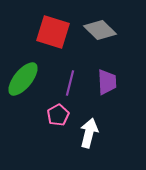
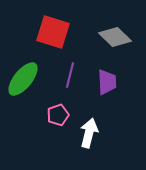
gray diamond: moved 15 px right, 7 px down
purple line: moved 8 px up
pink pentagon: rotated 10 degrees clockwise
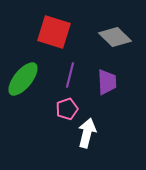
red square: moved 1 px right
pink pentagon: moved 9 px right, 6 px up
white arrow: moved 2 px left
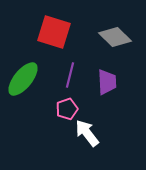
white arrow: rotated 52 degrees counterclockwise
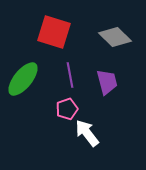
purple line: rotated 25 degrees counterclockwise
purple trapezoid: rotated 12 degrees counterclockwise
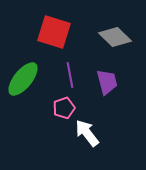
pink pentagon: moved 3 px left, 1 px up
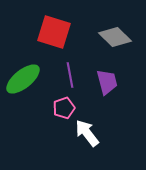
green ellipse: rotated 12 degrees clockwise
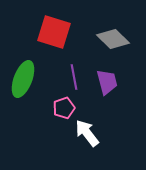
gray diamond: moved 2 px left, 2 px down
purple line: moved 4 px right, 2 px down
green ellipse: rotated 30 degrees counterclockwise
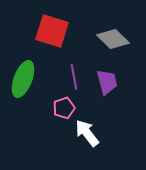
red square: moved 2 px left, 1 px up
